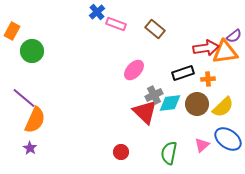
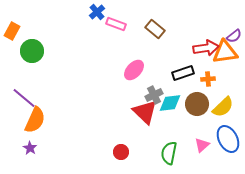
blue ellipse: rotated 28 degrees clockwise
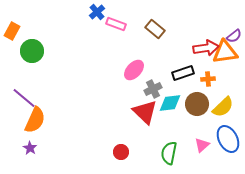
gray cross: moved 1 px left, 6 px up
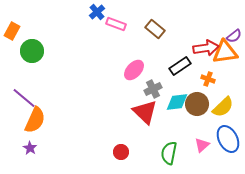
black rectangle: moved 3 px left, 7 px up; rotated 15 degrees counterclockwise
orange cross: rotated 24 degrees clockwise
cyan diamond: moved 7 px right, 1 px up
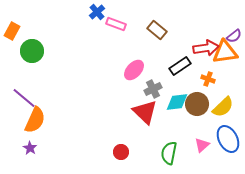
brown rectangle: moved 2 px right, 1 px down
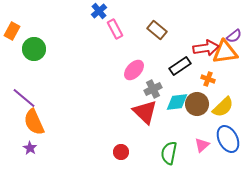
blue cross: moved 2 px right, 1 px up
pink rectangle: moved 1 px left, 5 px down; rotated 42 degrees clockwise
green circle: moved 2 px right, 2 px up
orange semicircle: moved 1 px left, 2 px down; rotated 132 degrees clockwise
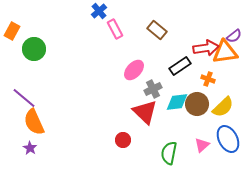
red circle: moved 2 px right, 12 px up
